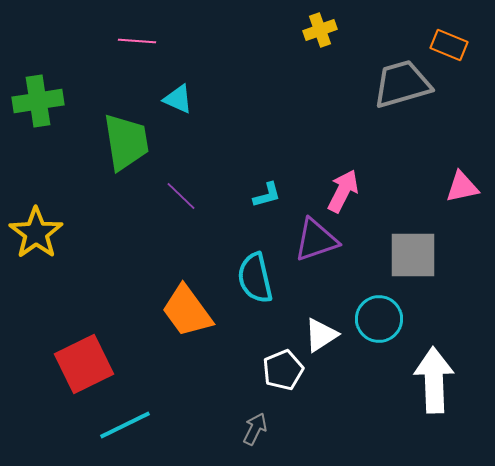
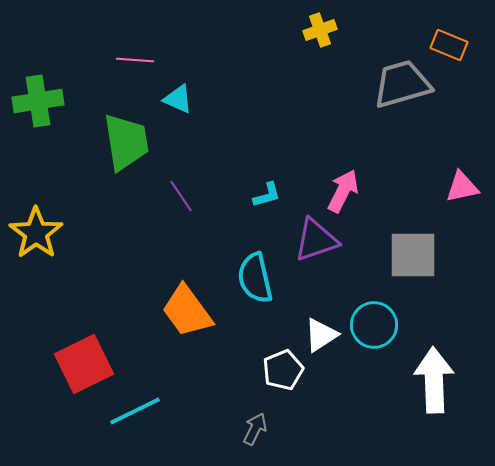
pink line: moved 2 px left, 19 px down
purple line: rotated 12 degrees clockwise
cyan circle: moved 5 px left, 6 px down
cyan line: moved 10 px right, 14 px up
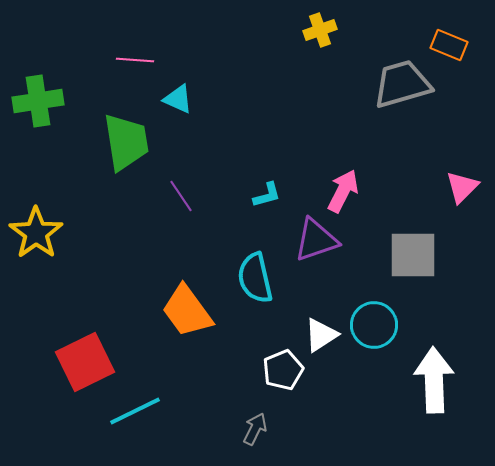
pink triangle: rotated 33 degrees counterclockwise
red square: moved 1 px right, 2 px up
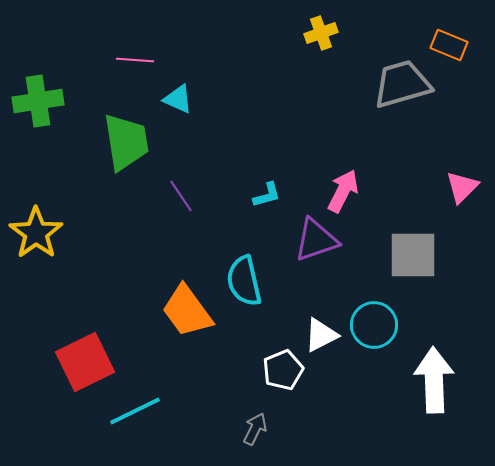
yellow cross: moved 1 px right, 3 px down
cyan semicircle: moved 11 px left, 3 px down
white triangle: rotated 6 degrees clockwise
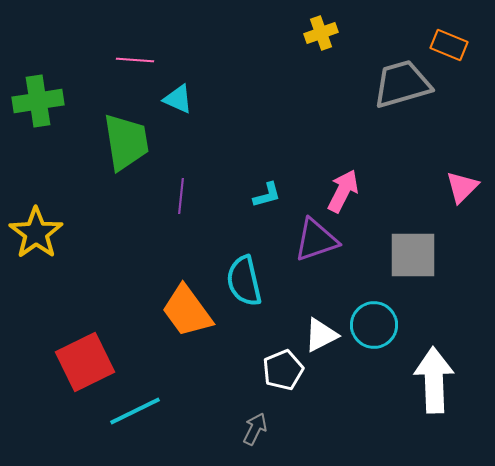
purple line: rotated 40 degrees clockwise
